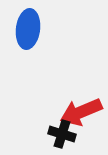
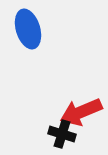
blue ellipse: rotated 24 degrees counterclockwise
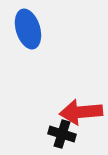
red arrow: rotated 18 degrees clockwise
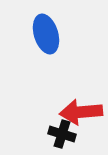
blue ellipse: moved 18 px right, 5 px down
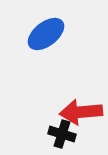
blue ellipse: rotated 69 degrees clockwise
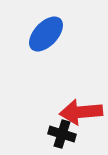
blue ellipse: rotated 9 degrees counterclockwise
